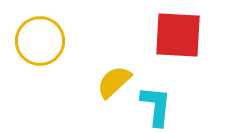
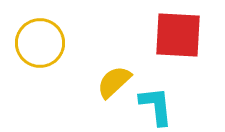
yellow circle: moved 2 px down
cyan L-shape: rotated 12 degrees counterclockwise
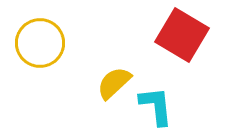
red square: moved 4 px right; rotated 28 degrees clockwise
yellow semicircle: moved 1 px down
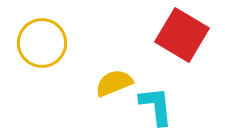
yellow circle: moved 2 px right
yellow semicircle: rotated 21 degrees clockwise
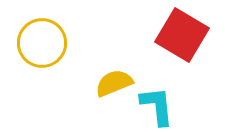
cyan L-shape: moved 1 px right
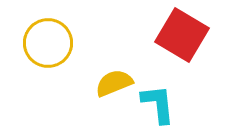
yellow circle: moved 6 px right
cyan L-shape: moved 1 px right, 2 px up
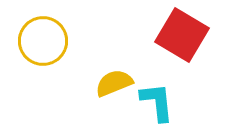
yellow circle: moved 5 px left, 2 px up
cyan L-shape: moved 1 px left, 2 px up
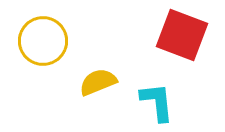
red square: rotated 10 degrees counterclockwise
yellow semicircle: moved 16 px left, 1 px up
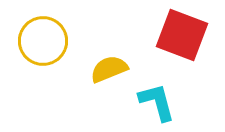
yellow semicircle: moved 11 px right, 13 px up
cyan L-shape: rotated 9 degrees counterclockwise
